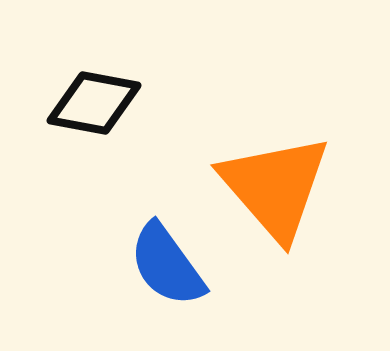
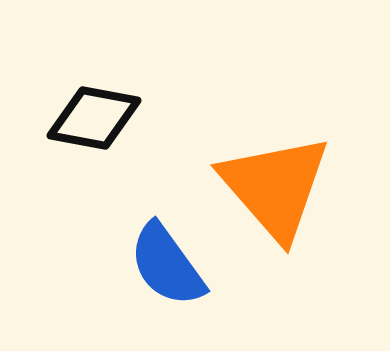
black diamond: moved 15 px down
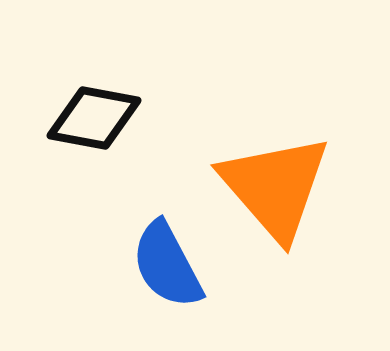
blue semicircle: rotated 8 degrees clockwise
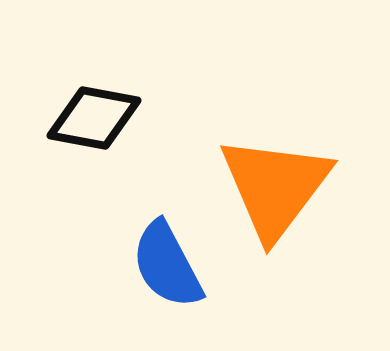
orange triangle: rotated 18 degrees clockwise
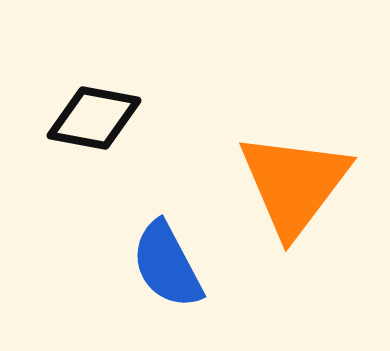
orange triangle: moved 19 px right, 3 px up
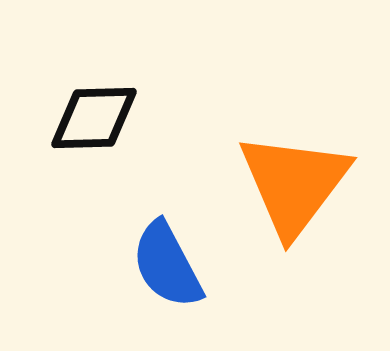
black diamond: rotated 12 degrees counterclockwise
